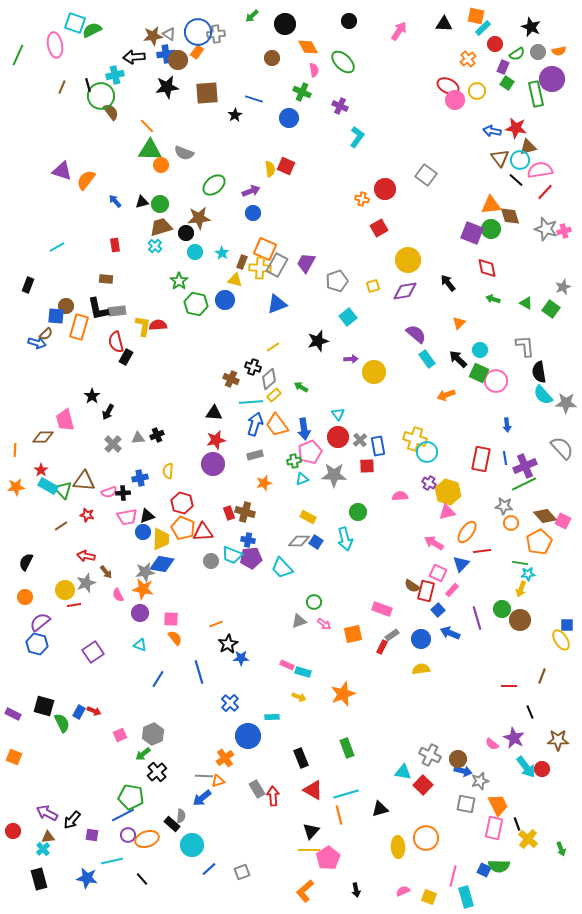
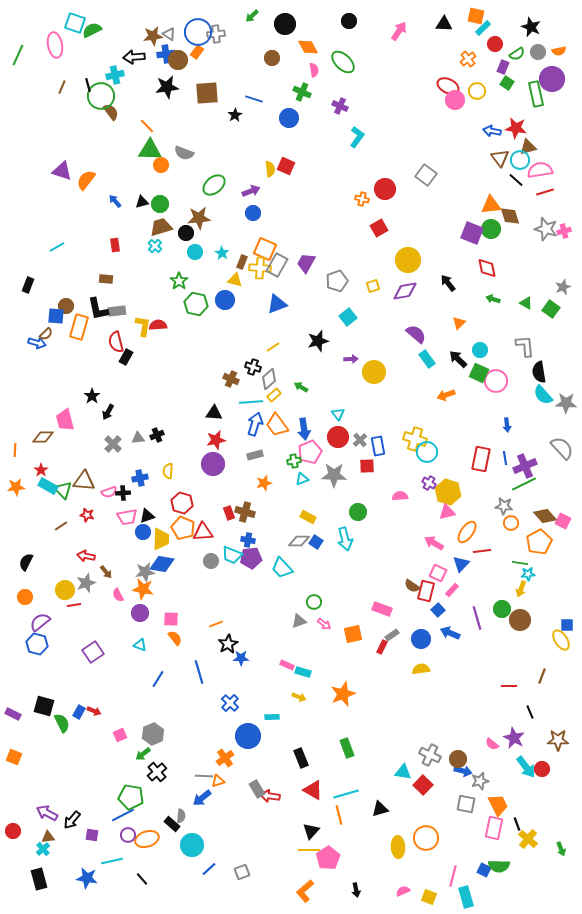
red line at (545, 192): rotated 30 degrees clockwise
red arrow at (273, 796): moved 3 px left; rotated 78 degrees counterclockwise
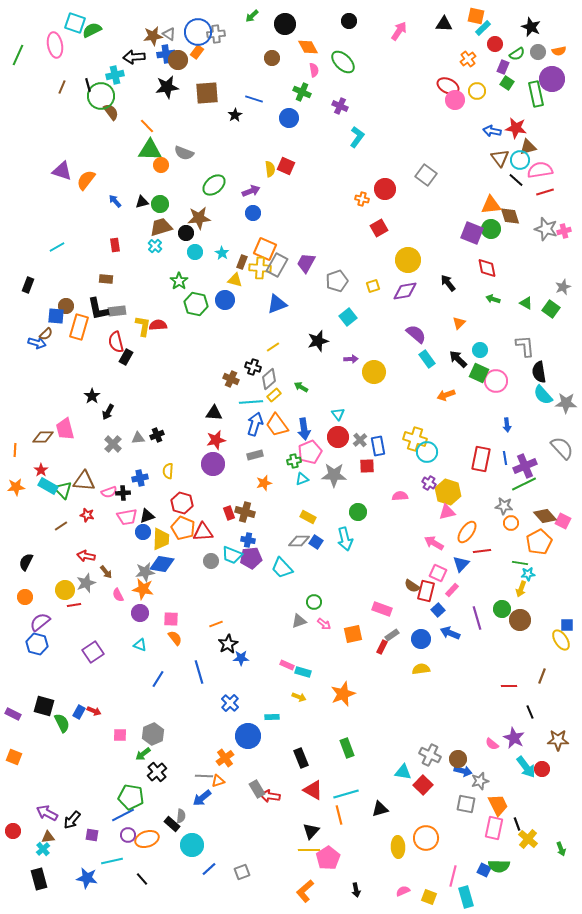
pink trapezoid at (65, 420): moved 9 px down
pink square at (120, 735): rotated 24 degrees clockwise
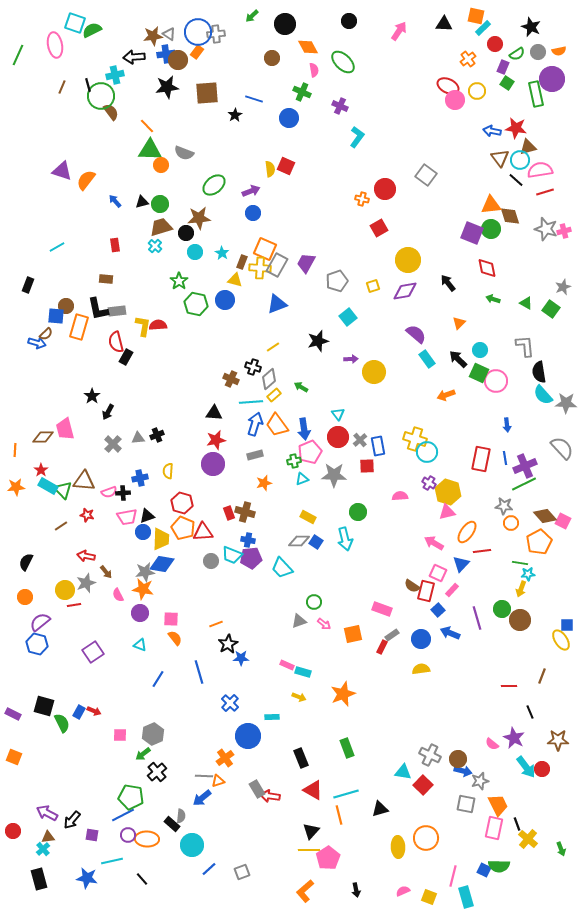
orange ellipse at (147, 839): rotated 20 degrees clockwise
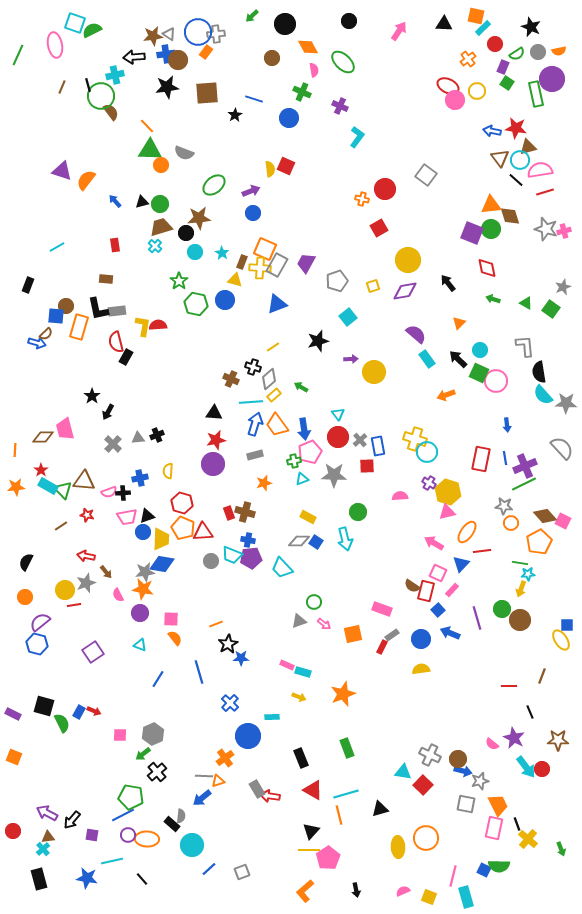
orange rectangle at (197, 52): moved 9 px right
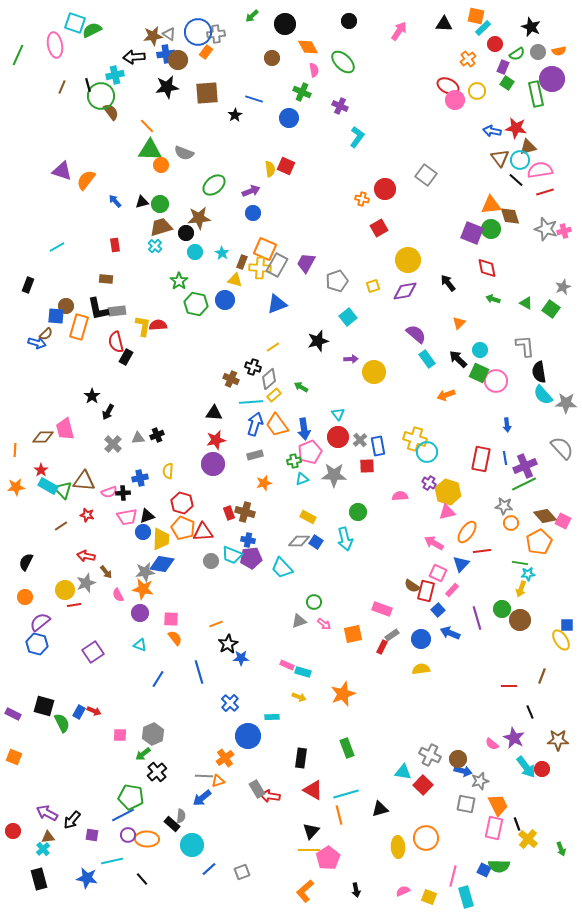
black rectangle at (301, 758): rotated 30 degrees clockwise
